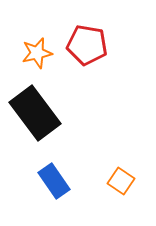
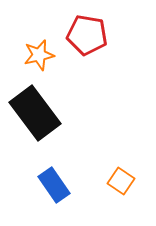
red pentagon: moved 10 px up
orange star: moved 2 px right, 2 px down
blue rectangle: moved 4 px down
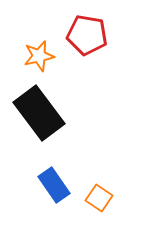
orange star: moved 1 px down
black rectangle: moved 4 px right
orange square: moved 22 px left, 17 px down
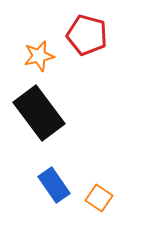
red pentagon: rotated 6 degrees clockwise
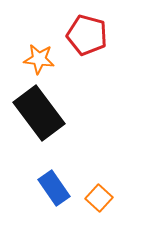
orange star: moved 3 px down; rotated 20 degrees clockwise
blue rectangle: moved 3 px down
orange square: rotated 8 degrees clockwise
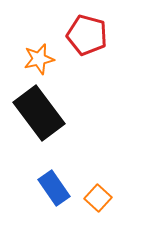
orange star: rotated 20 degrees counterclockwise
orange square: moved 1 px left
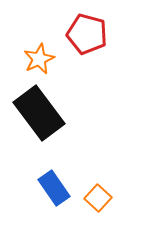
red pentagon: moved 1 px up
orange star: rotated 12 degrees counterclockwise
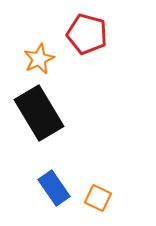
black rectangle: rotated 6 degrees clockwise
orange square: rotated 16 degrees counterclockwise
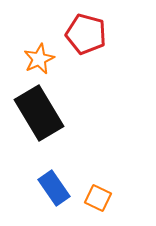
red pentagon: moved 1 px left
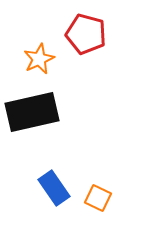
black rectangle: moved 7 px left, 1 px up; rotated 72 degrees counterclockwise
